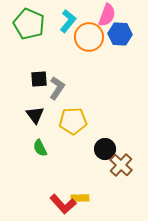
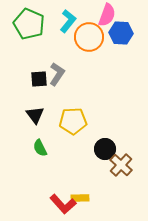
blue hexagon: moved 1 px right, 1 px up
gray L-shape: moved 14 px up
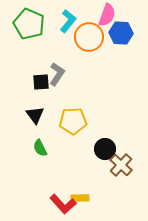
black square: moved 2 px right, 3 px down
